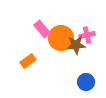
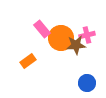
blue circle: moved 1 px right, 1 px down
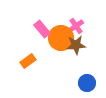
pink cross: moved 11 px left, 9 px up; rotated 21 degrees counterclockwise
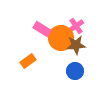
pink rectangle: rotated 18 degrees counterclockwise
blue circle: moved 12 px left, 12 px up
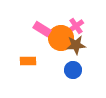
orange rectangle: rotated 35 degrees clockwise
blue circle: moved 2 px left, 1 px up
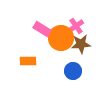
brown star: moved 5 px right, 1 px up
blue circle: moved 1 px down
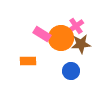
pink rectangle: moved 5 px down
blue circle: moved 2 px left
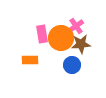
pink rectangle: rotated 48 degrees clockwise
orange rectangle: moved 2 px right, 1 px up
blue circle: moved 1 px right, 6 px up
